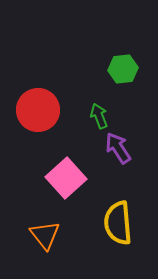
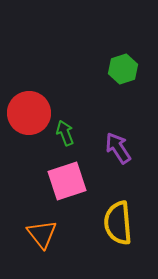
green hexagon: rotated 12 degrees counterclockwise
red circle: moved 9 px left, 3 px down
green arrow: moved 34 px left, 17 px down
pink square: moved 1 px right, 3 px down; rotated 24 degrees clockwise
orange triangle: moved 3 px left, 1 px up
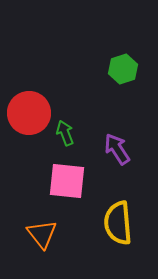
purple arrow: moved 1 px left, 1 px down
pink square: rotated 24 degrees clockwise
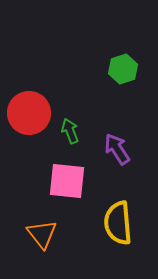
green arrow: moved 5 px right, 2 px up
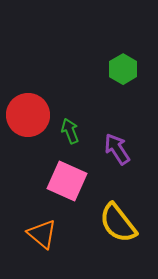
green hexagon: rotated 12 degrees counterclockwise
red circle: moved 1 px left, 2 px down
pink square: rotated 18 degrees clockwise
yellow semicircle: rotated 33 degrees counterclockwise
orange triangle: rotated 12 degrees counterclockwise
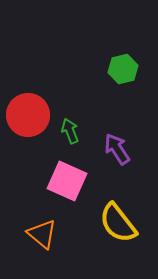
green hexagon: rotated 16 degrees clockwise
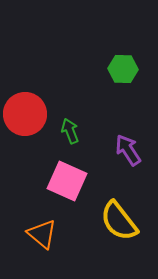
green hexagon: rotated 16 degrees clockwise
red circle: moved 3 px left, 1 px up
purple arrow: moved 11 px right, 1 px down
yellow semicircle: moved 1 px right, 2 px up
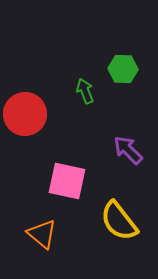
green arrow: moved 15 px right, 40 px up
purple arrow: rotated 12 degrees counterclockwise
pink square: rotated 12 degrees counterclockwise
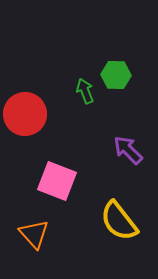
green hexagon: moved 7 px left, 6 px down
pink square: moved 10 px left; rotated 9 degrees clockwise
orange triangle: moved 8 px left; rotated 8 degrees clockwise
